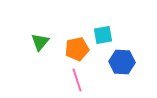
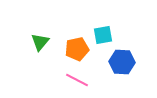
pink line: rotated 45 degrees counterclockwise
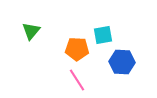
green triangle: moved 9 px left, 11 px up
orange pentagon: rotated 15 degrees clockwise
pink line: rotated 30 degrees clockwise
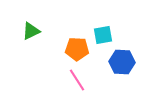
green triangle: rotated 24 degrees clockwise
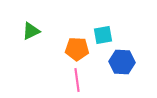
pink line: rotated 25 degrees clockwise
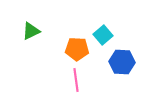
cyan square: rotated 30 degrees counterclockwise
pink line: moved 1 px left
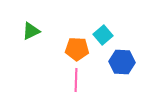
pink line: rotated 10 degrees clockwise
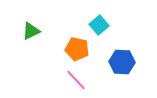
cyan square: moved 4 px left, 10 px up
orange pentagon: rotated 10 degrees clockwise
pink line: rotated 45 degrees counterclockwise
